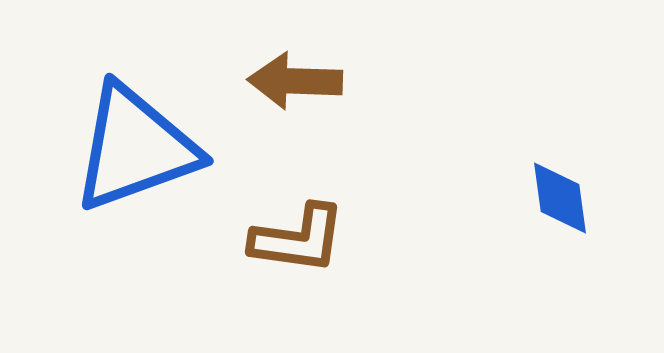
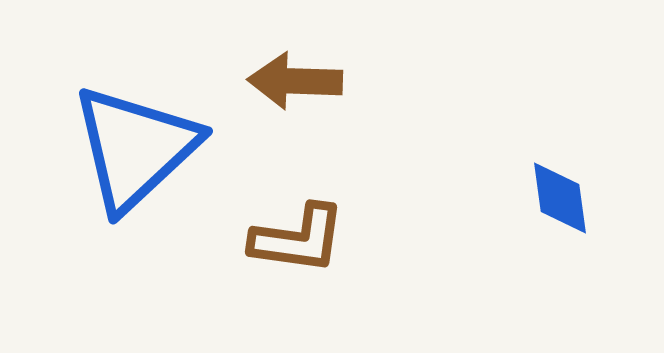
blue triangle: rotated 23 degrees counterclockwise
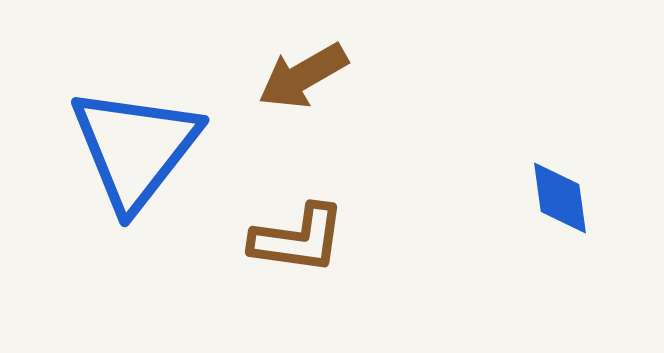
brown arrow: moved 8 px right, 5 px up; rotated 32 degrees counterclockwise
blue triangle: rotated 9 degrees counterclockwise
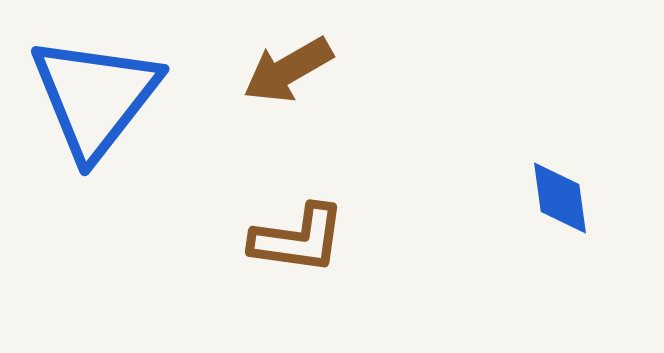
brown arrow: moved 15 px left, 6 px up
blue triangle: moved 40 px left, 51 px up
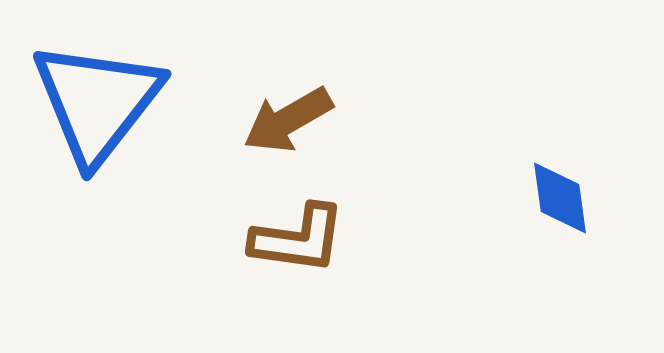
brown arrow: moved 50 px down
blue triangle: moved 2 px right, 5 px down
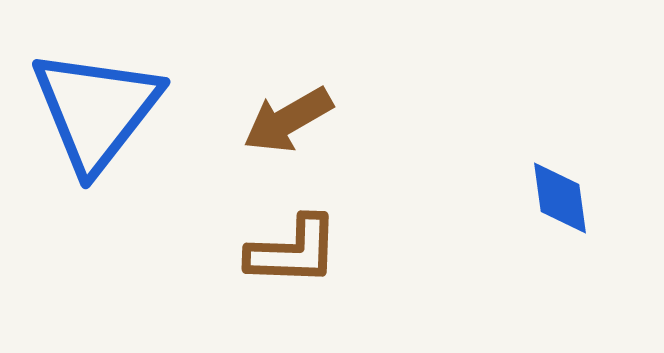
blue triangle: moved 1 px left, 8 px down
brown L-shape: moved 5 px left, 12 px down; rotated 6 degrees counterclockwise
